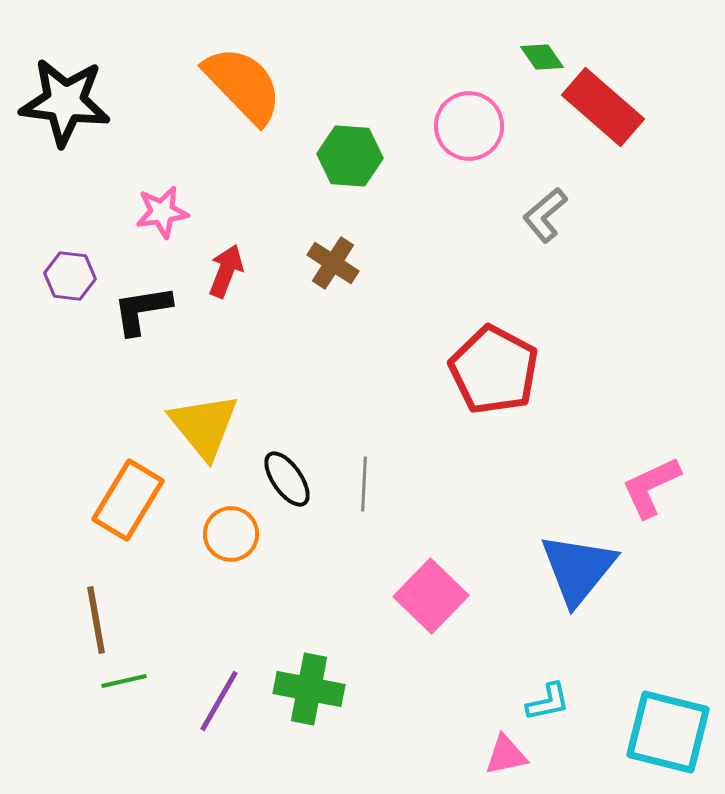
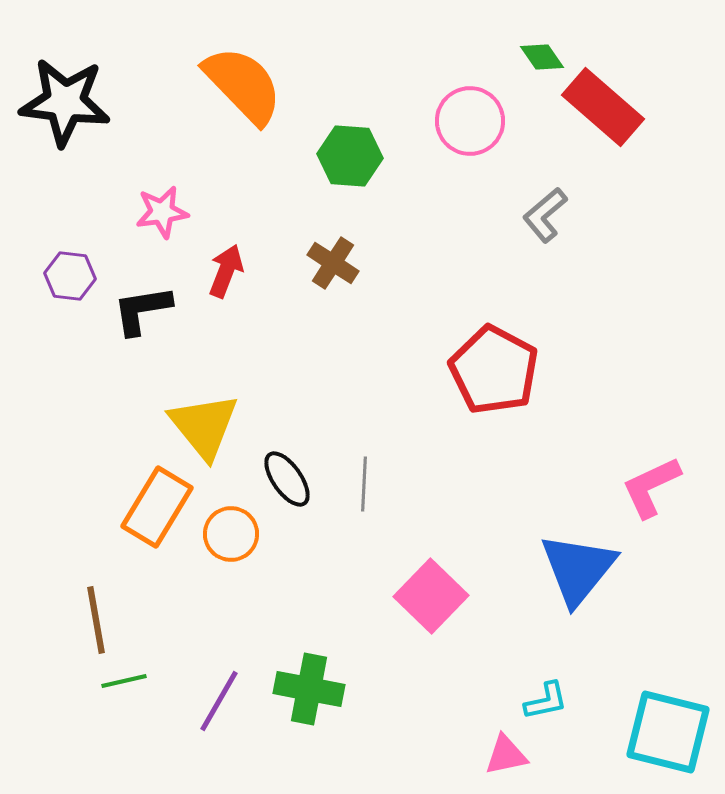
pink circle: moved 1 px right, 5 px up
orange rectangle: moved 29 px right, 7 px down
cyan L-shape: moved 2 px left, 1 px up
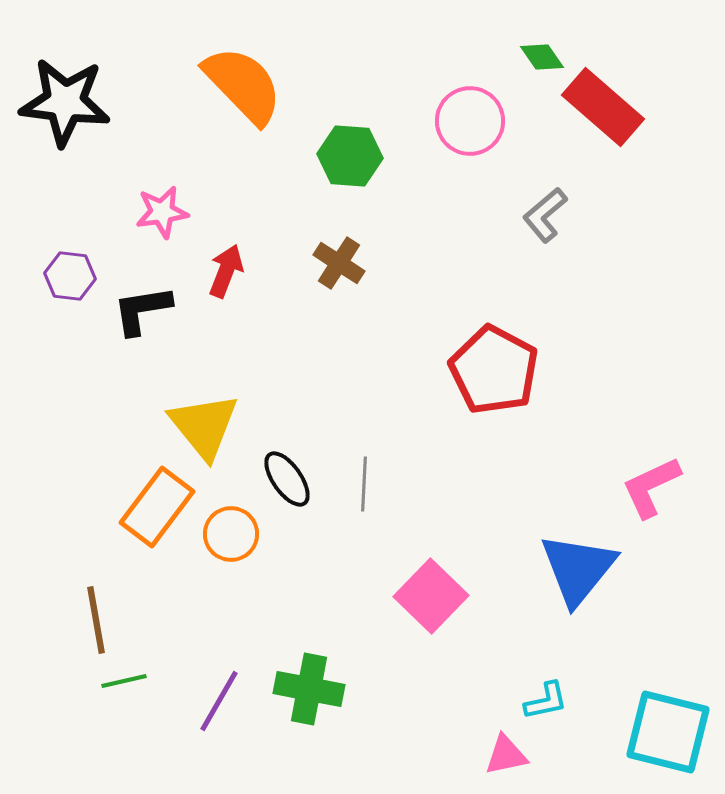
brown cross: moved 6 px right
orange rectangle: rotated 6 degrees clockwise
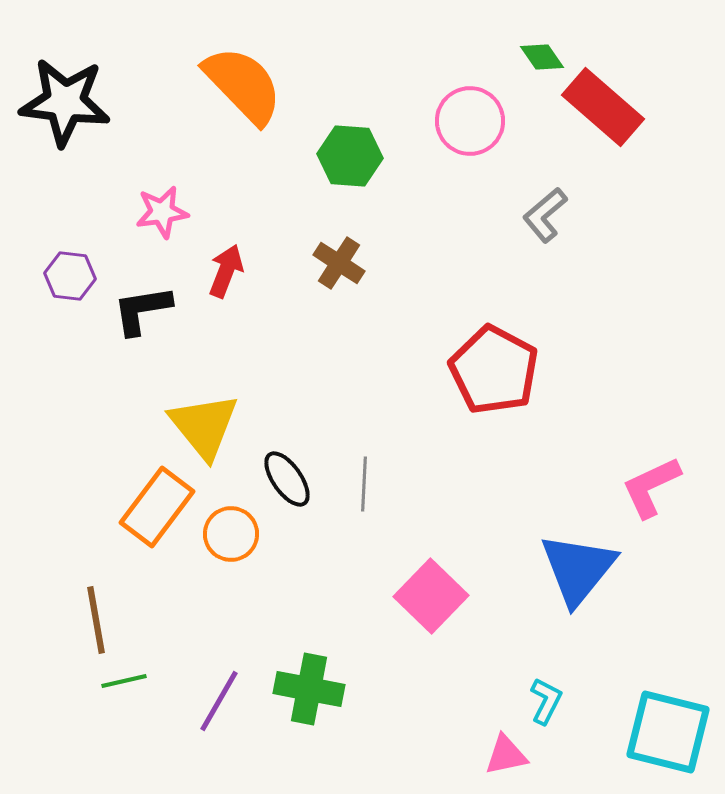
cyan L-shape: rotated 51 degrees counterclockwise
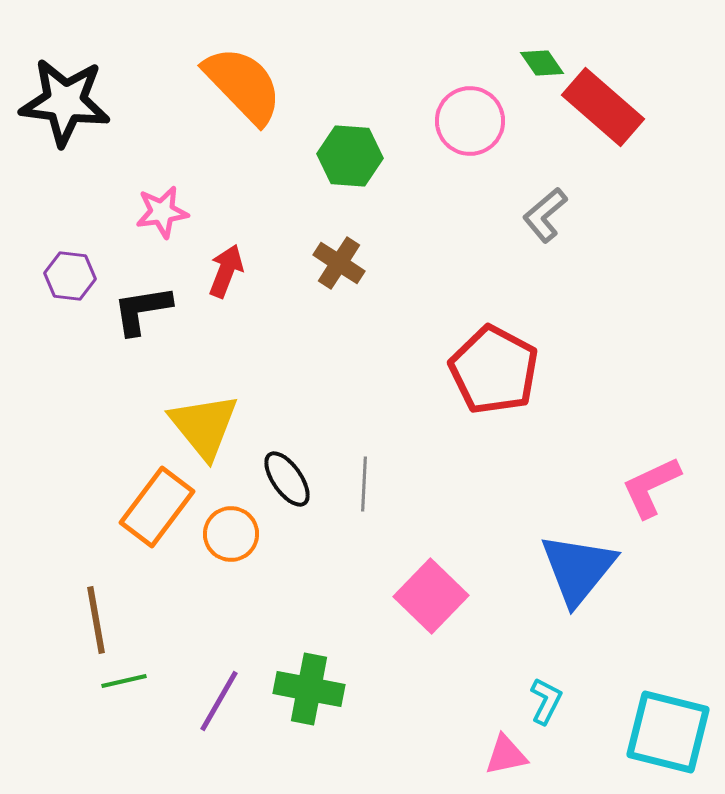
green diamond: moved 6 px down
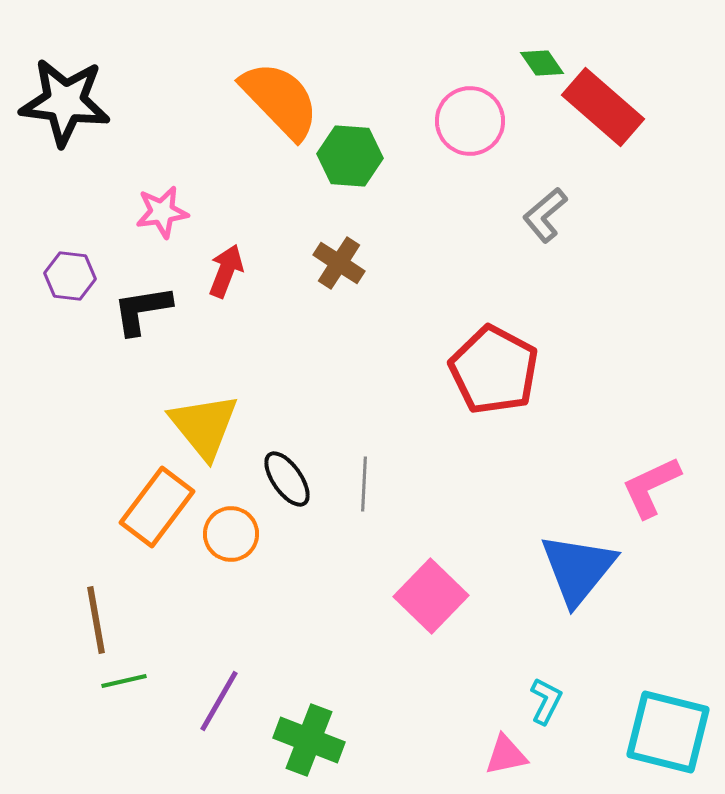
orange semicircle: moved 37 px right, 15 px down
green cross: moved 51 px down; rotated 10 degrees clockwise
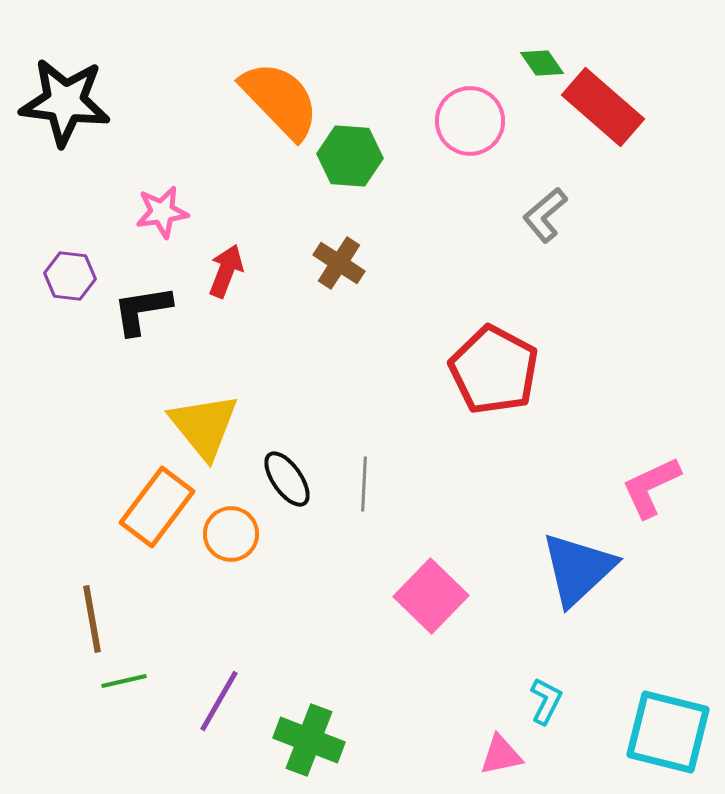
blue triangle: rotated 8 degrees clockwise
brown line: moved 4 px left, 1 px up
pink triangle: moved 5 px left
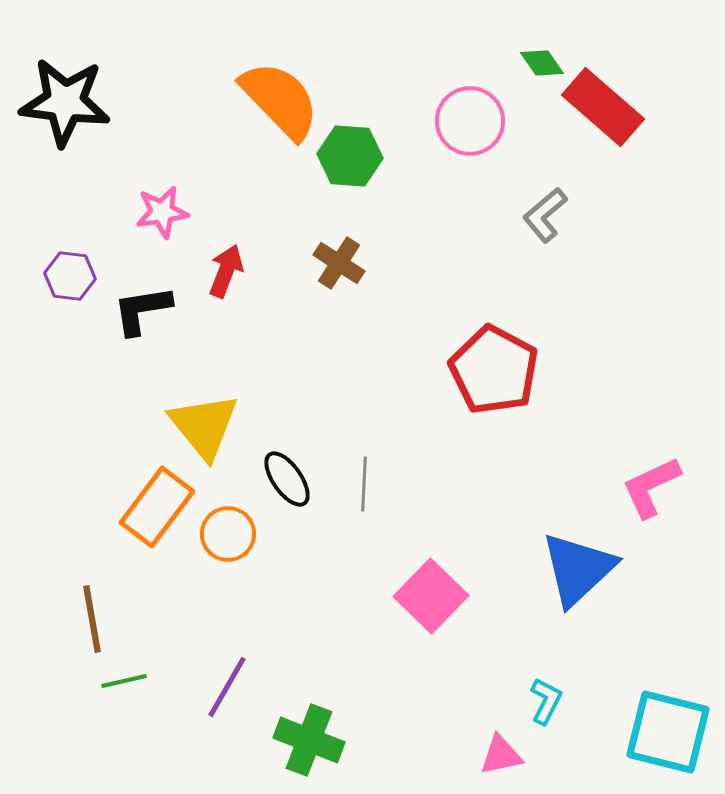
orange circle: moved 3 px left
purple line: moved 8 px right, 14 px up
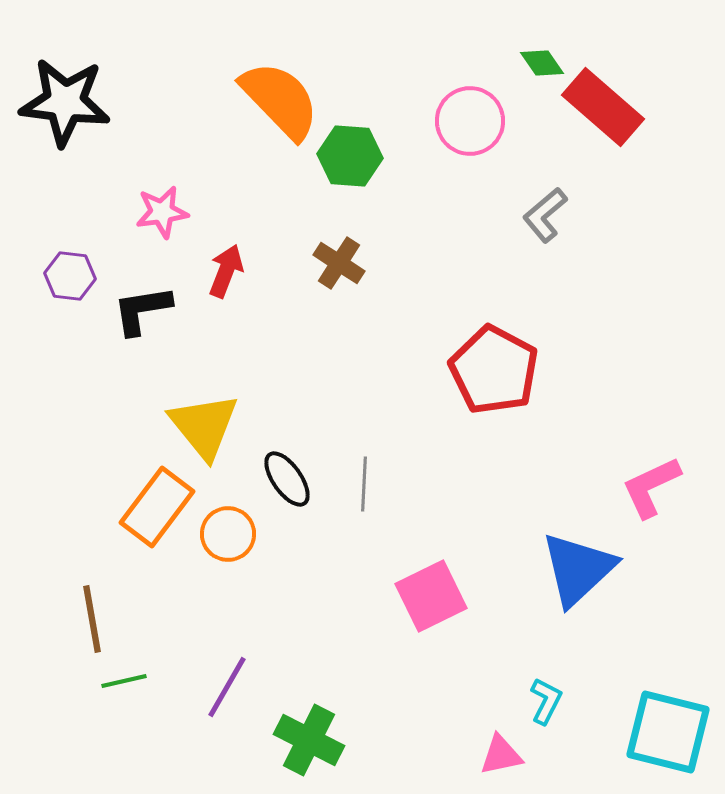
pink square: rotated 20 degrees clockwise
green cross: rotated 6 degrees clockwise
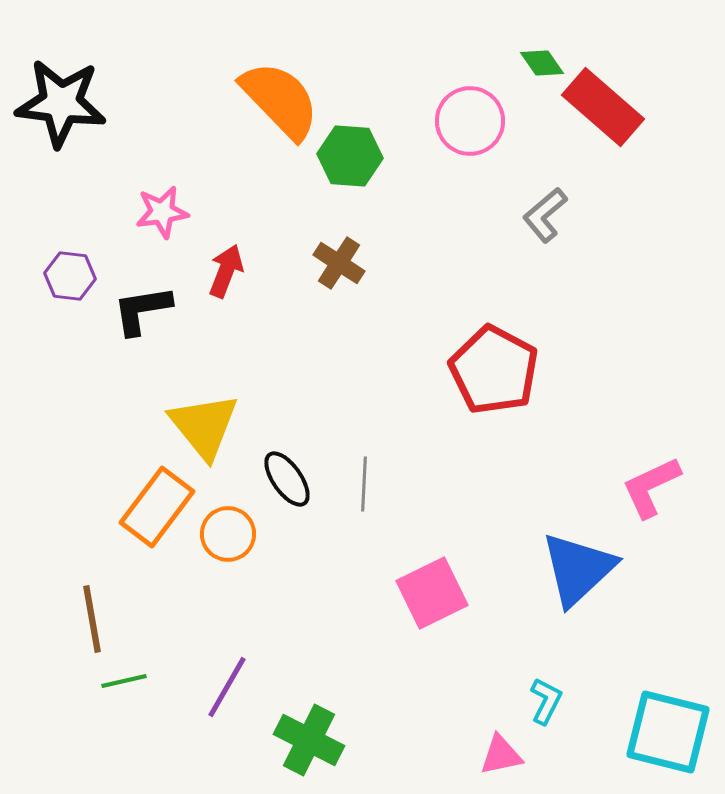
black star: moved 4 px left, 1 px down
pink square: moved 1 px right, 3 px up
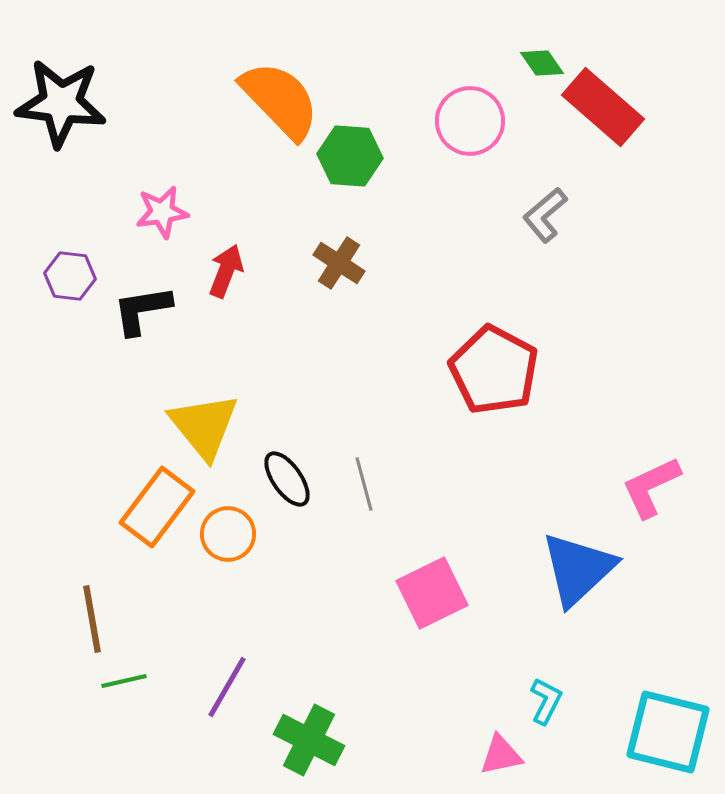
gray line: rotated 18 degrees counterclockwise
